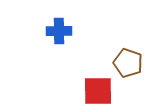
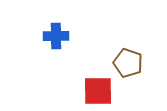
blue cross: moved 3 px left, 5 px down
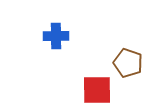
red square: moved 1 px left, 1 px up
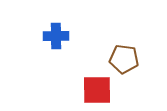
brown pentagon: moved 4 px left, 4 px up; rotated 12 degrees counterclockwise
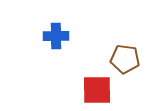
brown pentagon: moved 1 px right
